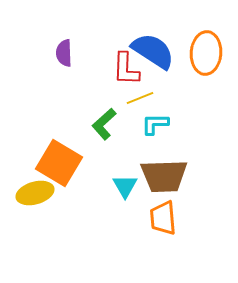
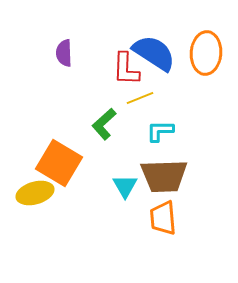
blue semicircle: moved 1 px right, 2 px down
cyan L-shape: moved 5 px right, 7 px down
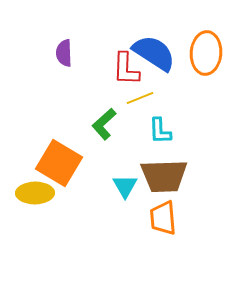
cyan L-shape: rotated 92 degrees counterclockwise
yellow ellipse: rotated 15 degrees clockwise
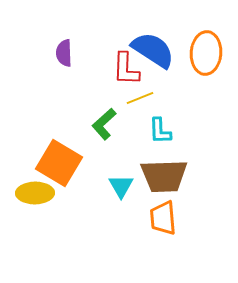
blue semicircle: moved 1 px left, 3 px up
cyan triangle: moved 4 px left
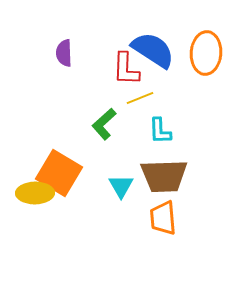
orange square: moved 10 px down
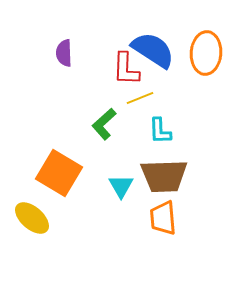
yellow ellipse: moved 3 px left, 25 px down; rotated 42 degrees clockwise
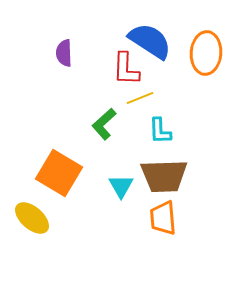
blue semicircle: moved 3 px left, 9 px up
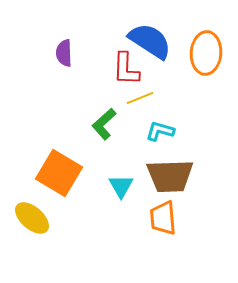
cyan L-shape: rotated 108 degrees clockwise
brown trapezoid: moved 6 px right
